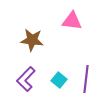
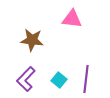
pink triangle: moved 2 px up
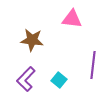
purple line: moved 7 px right, 14 px up
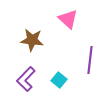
pink triangle: moved 4 px left; rotated 35 degrees clockwise
purple line: moved 3 px left, 5 px up
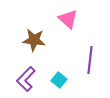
brown star: moved 2 px right
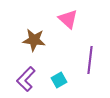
cyan square: rotated 21 degrees clockwise
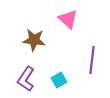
purple line: moved 2 px right
purple L-shape: rotated 10 degrees counterclockwise
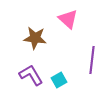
brown star: moved 1 px right, 2 px up
purple L-shape: moved 5 px right, 4 px up; rotated 115 degrees clockwise
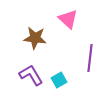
purple line: moved 2 px left, 2 px up
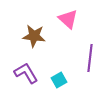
brown star: moved 1 px left, 2 px up
purple L-shape: moved 5 px left, 2 px up
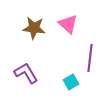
pink triangle: moved 5 px down
brown star: moved 8 px up
cyan square: moved 12 px right, 2 px down
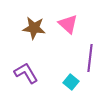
cyan square: rotated 21 degrees counterclockwise
